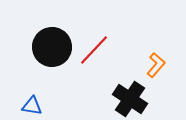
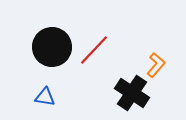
black cross: moved 2 px right, 6 px up
blue triangle: moved 13 px right, 9 px up
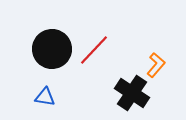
black circle: moved 2 px down
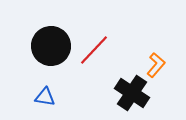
black circle: moved 1 px left, 3 px up
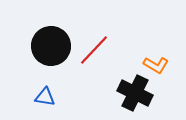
orange L-shape: rotated 80 degrees clockwise
black cross: moved 3 px right; rotated 8 degrees counterclockwise
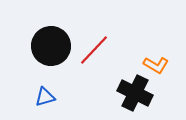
blue triangle: rotated 25 degrees counterclockwise
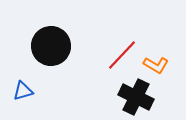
red line: moved 28 px right, 5 px down
black cross: moved 1 px right, 4 px down
blue triangle: moved 22 px left, 6 px up
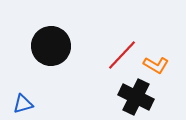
blue triangle: moved 13 px down
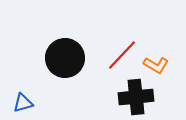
black circle: moved 14 px right, 12 px down
black cross: rotated 32 degrees counterclockwise
blue triangle: moved 1 px up
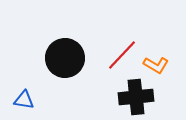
blue triangle: moved 1 px right, 3 px up; rotated 25 degrees clockwise
